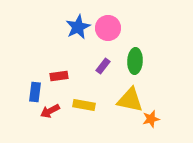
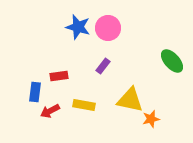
blue star: rotated 30 degrees counterclockwise
green ellipse: moved 37 px right; rotated 45 degrees counterclockwise
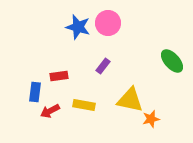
pink circle: moved 5 px up
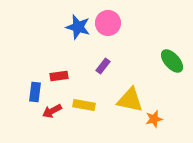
red arrow: moved 2 px right
orange star: moved 3 px right
